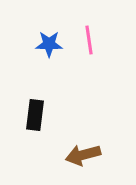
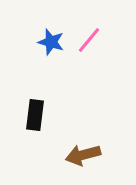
pink line: rotated 48 degrees clockwise
blue star: moved 2 px right, 2 px up; rotated 16 degrees clockwise
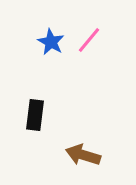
blue star: rotated 12 degrees clockwise
brown arrow: rotated 32 degrees clockwise
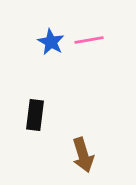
pink line: rotated 40 degrees clockwise
brown arrow: rotated 124 degrees counterclockwise
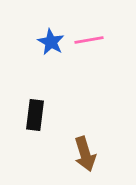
brown arrow: moved 2 px right, 1 px up
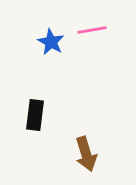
pink line: moved 3 px right, 10 px up
brown arrow: moved 1 px right
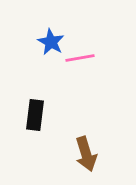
pink line: moved 12 px left, 28 px down
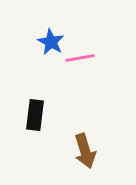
brown arrow: moved 1 px left, 3 px up
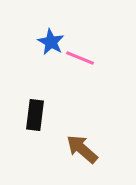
pink line: rotated 32 degrees clockwise
brown arrow: moved 3 px left, 2 px up; rotated 148 degrees clockwise
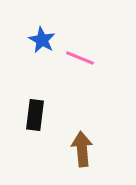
blue star: moved 9 px left, 2 px up
brown arrow: rotated 44 degrees clockwise
